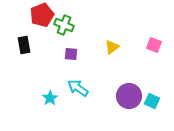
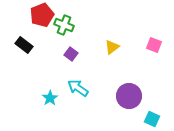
black rectangle: rotated 42 degrees counterclockwise
purple square: rotated 32 degrees clockwise
cyan square: moved 18 px down
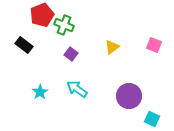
cyan arrow: moved 1 px left, 1 px down
cyan star: moved 10 px left, 6 px up
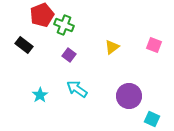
purple square: moved 2 px left, 1 px down
cyan star: moved 3 px down
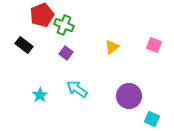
purple square: moved 3 px left, 2 px up
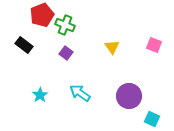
green cross: moved 1 px right
yellow triangle: rotated 28 degrees counterclockwise
cyan arrow: moved 3 px right, 4 px down
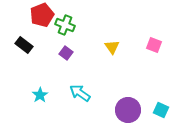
purple circle: moved 1 px left, 14 px down
cyan square: moved 9 px right, 9 px up
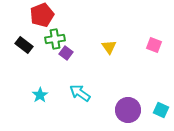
green cross: moved 10 px left, 14 px down; rotated 30 degrees counterclockwise
yellow triangle: moved 3 px left
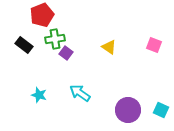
yellow triangle: rotated 21 degrees counterclockwise
cyan star: moved 1 px left; rotated 21 degrees counterclockwise
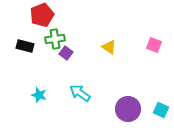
black rectangle: moved 1 px right, 1 px down; rotated 24 degrees counterclockwise
purple circle: moved 1 px up
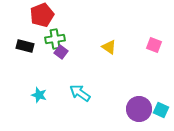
purple square: moved 5 px left, 1 px up
purple circle: moved 11 px right
